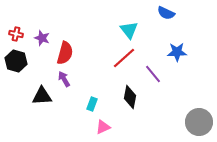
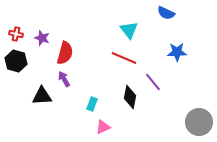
red line: rotated 65 degrees clockwise
purple line: moved 8 px down
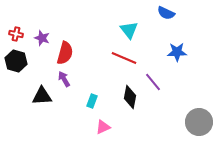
cyan rectangle: moved 3 px up
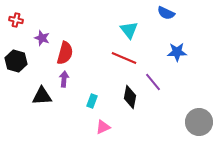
red cross: moved 14 px up
purple arrow: rotated 35 degrees clockwise
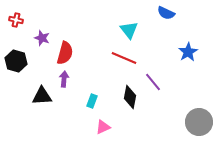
blue star: moved 11 px right; rotated 30 degrees counterclockwise
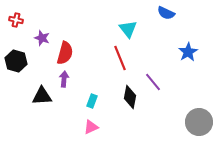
cyan triangle: moved 1 px left, 1 px up
red line: moved 4 px left; rotated 45 degrees clockwise
pink triangle: moved 12 px left
